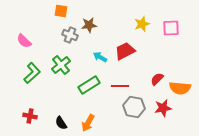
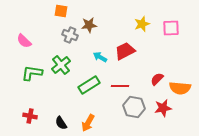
green L-shape: rotated 130 degrees counterclockwise
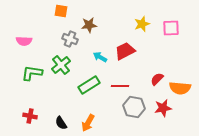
gray cross: moved 4 px down
pink semicircle: rotated 42 degrees counterclockwise
